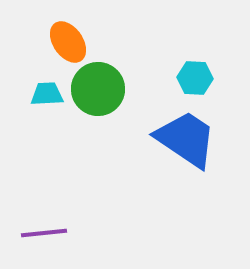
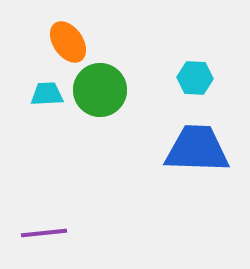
green circle: moved 2 px right, 1 px down
blue trapezoid: moved 11 px right, 10 px down; rotated 32 degrees counterclockwise
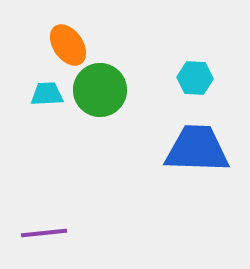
orange ellipse: moved 3 px down
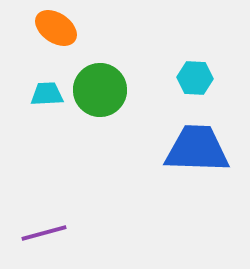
orange ellipse: moved 12 px left, 17 px up; rotated 21 degrees counterclockwise
purple line: rotated 9 degrees counterclockwise
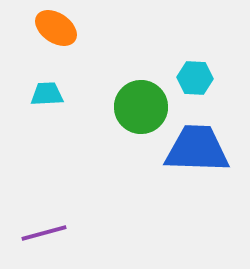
green circle: moved 41 px right, 17 px down
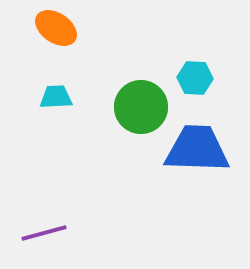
cyan trapezoid: moved 9 px right, 3 px down
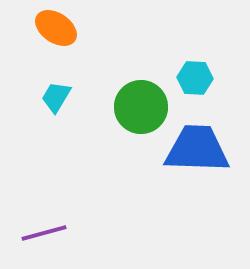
cyan trapezoid: rotated 56 degrees counterclockwise
